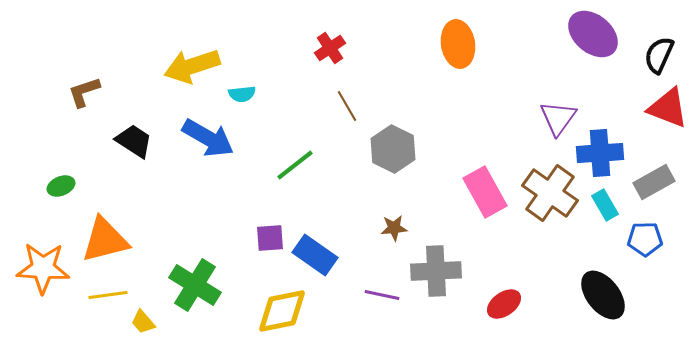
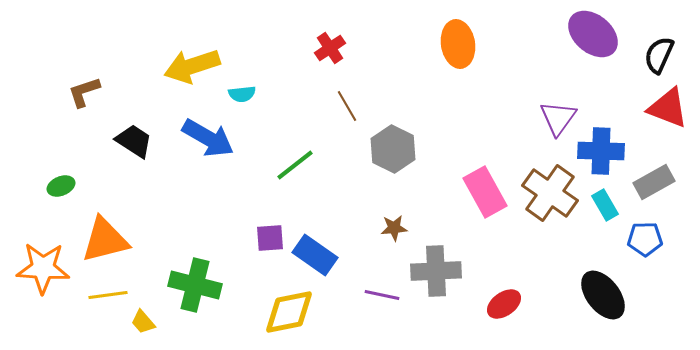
blue cross: moved 1 px right, 2 px up; rotated 6 degrees clockwise
green cross: rotated 18 degrees counterclockwise
yellow diamond: moved 7 px right, 1 px down
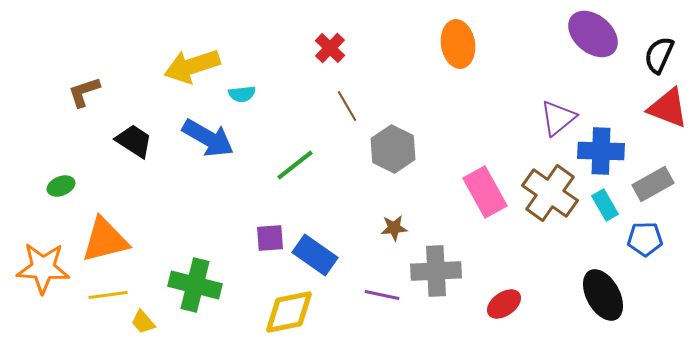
red cross: rotated 12 degrees counterclockwise
purple triangle: rotated 15 degrees clockwise
gray rectangle: moved 1 px left, 2 px down
black ellipse: rotated 9 degrees clockwise
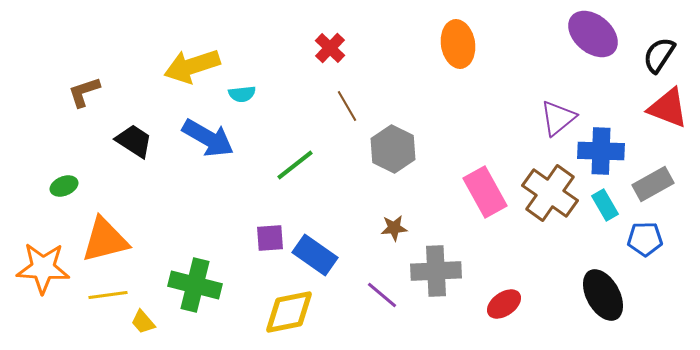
black semicircle: rotated 9 degrees clockwise
green ellipse: moved 3 px right
purple line: rotated 28 degrees clockwise
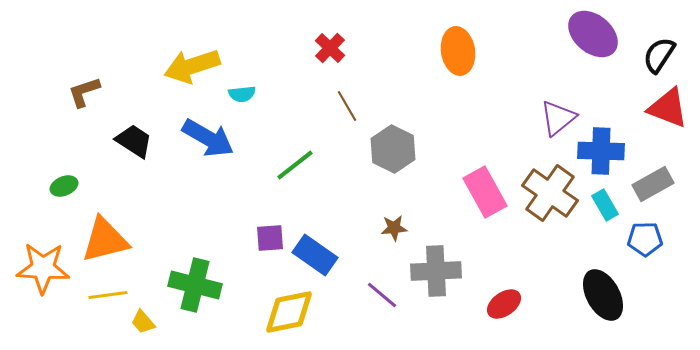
orange ellipse: moved 7 px down
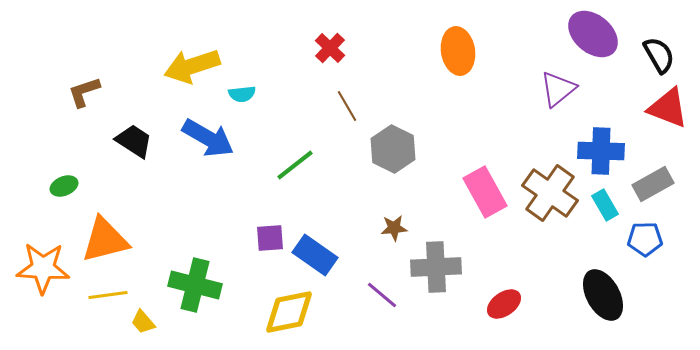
black semicircle: rotated 117 degrees clockwise
purple triangle: moved 29 px up
gray cross: moved 4 px up
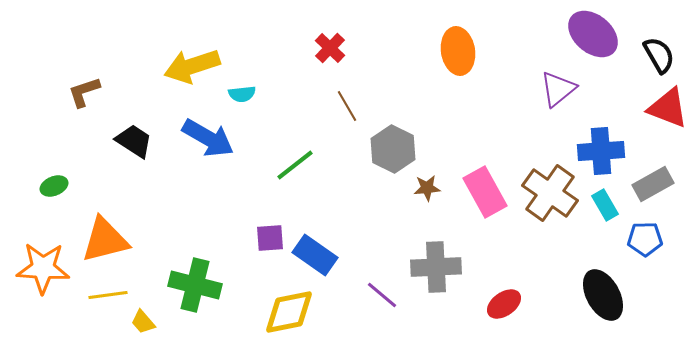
blue cross: rotated 6 degrees counterclockwise
green ellipse: moved 10 px left
brown star: moved 33 px right, 40 px up
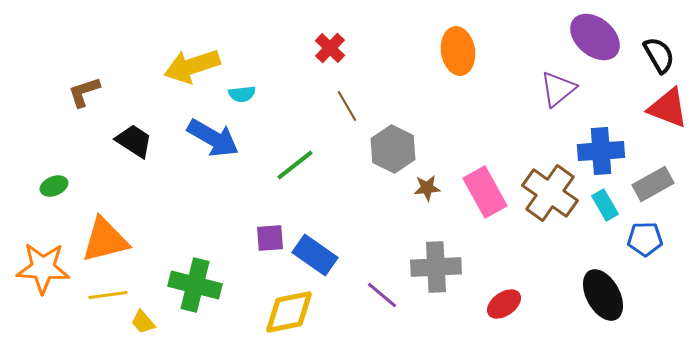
purple ellipse: moved 2 px right, 3 px down
blue arrow: moved 5 px right
